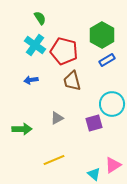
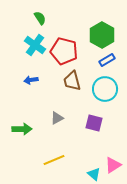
cyan circle: moved 7 px left, 15 px up
purple square: rotated 30 degrees clockwise
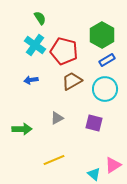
brown trapezoid: rotated 75 degrees clockwise
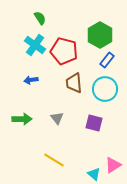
green hexagon: moved 2 px left
blue rectangle: rotated 21 degrees counterclockwise
brown trapezoid: moved 2 px right, 2 px down; rotated 65 degrees counterclockwise
gray triangle: rotated 40 degrees counterclockwise
green arrow: moved 10 px up
yellow line: rotated 55 degrees clockwise
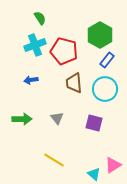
cyan cross: rotated 35 degrees clockwise
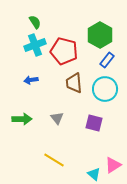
green semicircle: moved 5 px left, 4 px down
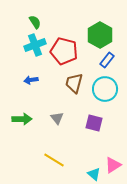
brown trapezoid: rotated 20 degrees clockwise
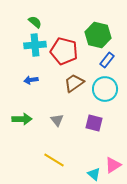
green semicircle: rotated 16 degrees counterclockwise
green hexagon: moved 2 px left; rotated 15 degrees counterclockwise
cyan cross: rotated 15 degrees clockwise
brown trapezoid: rotated 40 degrees clockwise
gray triangle: moved 2 px down
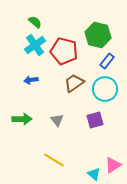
cyan cross: rotated 30 degrees counterclockwise
blue rectangle: moved 1 px down
purple square: moved 1 px right, 3 px up; rotated 30 degrees counterclockwise
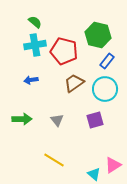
cyan cross: rotated 25 degrees clockwise
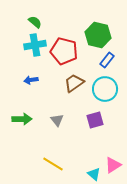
blue rectangle: moved 1 px up
yellow line: moved 1 px left, 4 px down
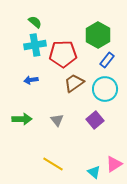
green hexagon: rotated 15 degrees clockwise
red pentagon: moved 1 px left, 3 px down; rotated 16 degrees counterclockwise
purple square: rotated 24 degrees counterclockwise
pink triangle: moved 1 px right, 1 px up
cyan triangle: moved 2 px up
